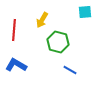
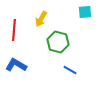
yellow arrow: moved 1 px left, 1 px up
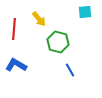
yellow arrow: moved 2 px left; rotated 70 degrees counterclockwise
red line: moved 1 px up
blue line: rotated 32 degrees clockwise
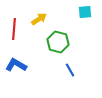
yellow arrow: rotated 84 degrees counterclockwise
